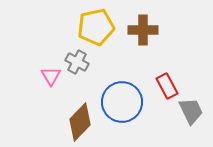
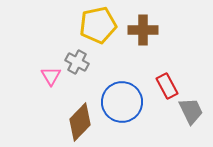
yellow pentagon: moved 2 px right, 2 px up
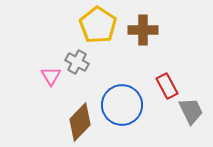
yellow pentagon: rotated 27 degrees counterclockwise
blue circle: moved 3 px down
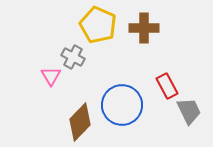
yellow pentagon: rotated 9 degrees counterclockwise
brown cross: moved 1 px right, 2 px up
gray cross: moved 4 px left, 5 px up
gray trapezoid: moved 2 px left
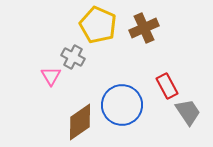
brown cross: rotated 24 degrees counterclockwise
gray trapezoid: moved 1 px left, 1 px down; rotated 8 degrees counterclockwise
brown diamond: rotated 12 degrees clockwise
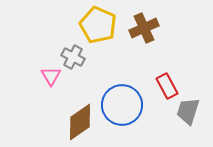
gray trapezoid: moved 1 px up; rotated 128 degrees counterclockwise
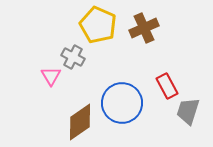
blue circle: moved 2 px up
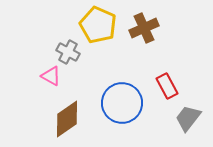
gray cross: moved 5 px left, 5 px up
pink triangle: rotated 30 degrees counterclockwise
gray trapezoid: moved 7 px down; rotated 20 degrees clockwise
brown diamond: moved 13 px left, 3 px up
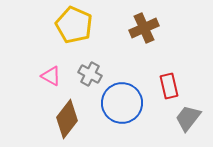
yellow pentagon: moved 24 px left
gray cross: moved 22 px right, 22 px down
red rectangle: moved 2 px right; rotated 15 degrees clockwise
brown diamond: rotated 18 degrees counterclockwise
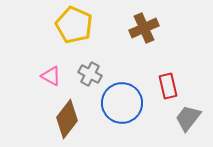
red rectangle: moved 1 px left
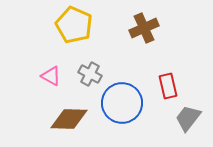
brown diamond: moved 2 px right; rotated 54 degrees clockwise
